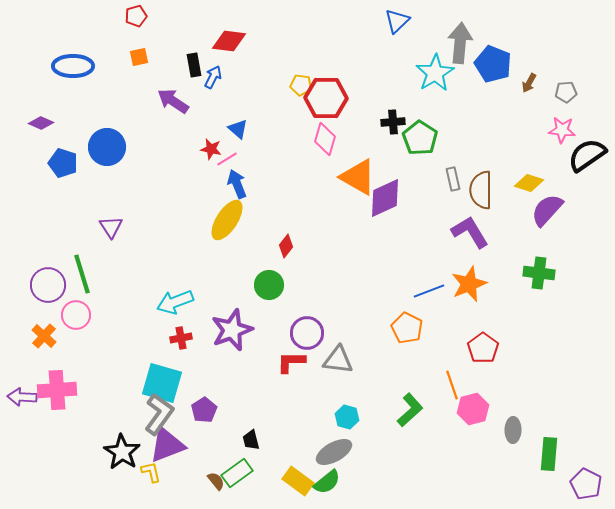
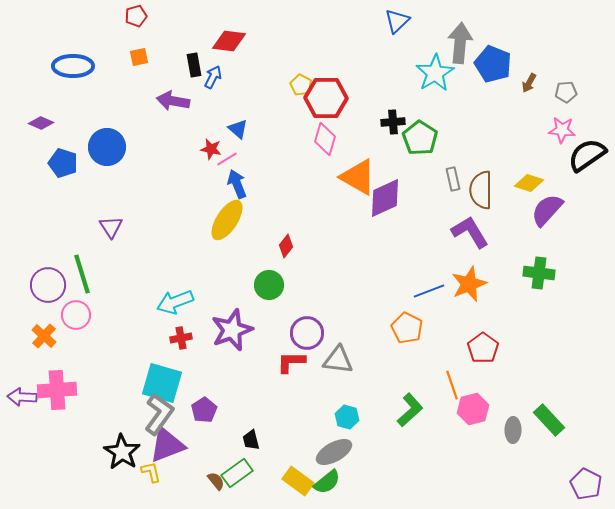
yellow pentagon at (301, 85): rotated 20 degrees clockwise
purple arrow at (173, 101): rotated 24 degrees counterclockwise
green rectangle at (549, 454): moved 34 px up; rotated 48 degrees counterclockwise
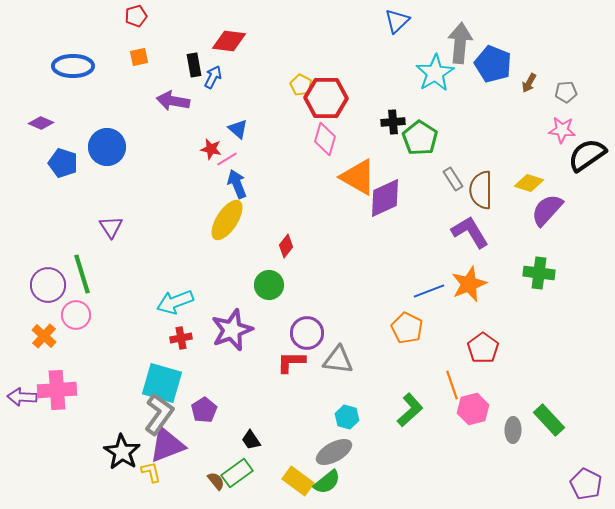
gray rectangle at (453, 179): rotated 20 degrees counterclockwise
black trapezoid at (251, 440): rotated 20 degrees counterclockwise
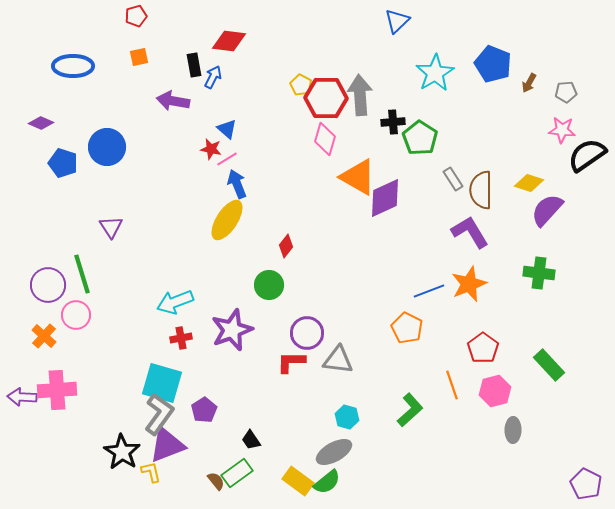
gray arrow at (460, 43): moved 100 px left, 52 px down; rotated 9 degrees counterclockwise
blue triangle at (238, 129): moved 11 px left
pink hexagon at (473, 409): moved 22 px right, 18 px up
green rectangle at (549, 420): moved 55 px up
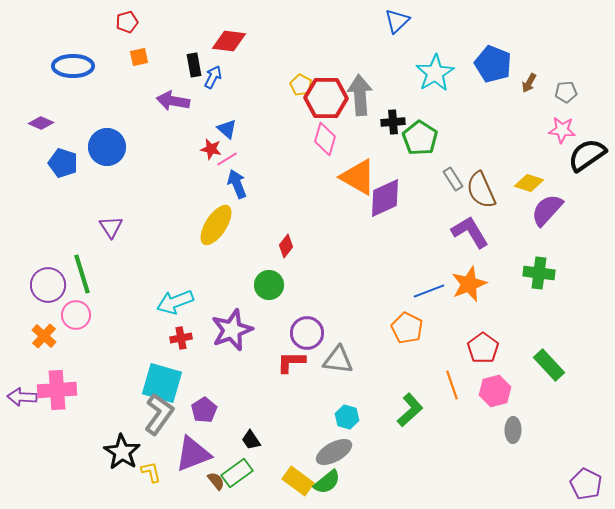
red pentagon at (136, 16): moved 9 px left, 6 px down
brown semicircle at (481, 190): rotated 24 degrees counterclockwise
yellow ellipse at (227, 220): moved 11 px left, 5 px down
purple triangle at (167, 445): moved 26 px right, 9 px down
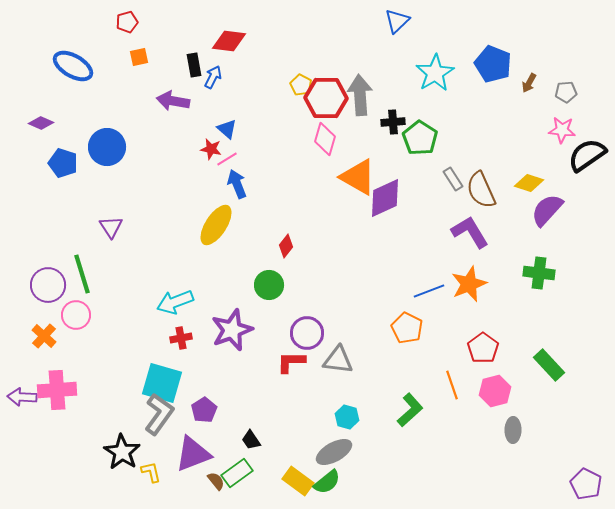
blue ellipse at (73, 66): rotated 30 degrees clockwise
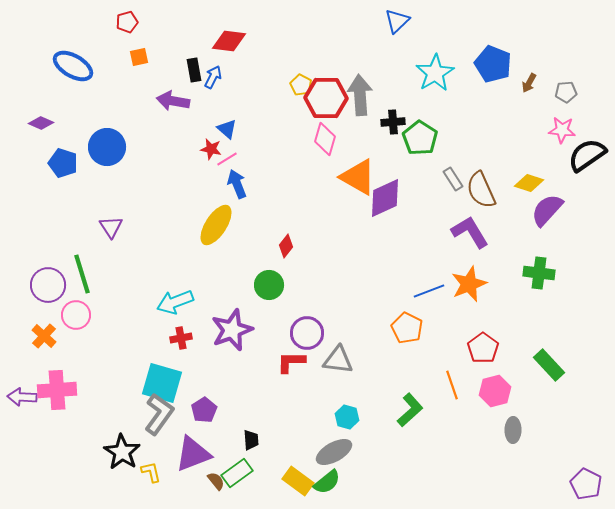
black rectangle at (194, 65): moved 5 px down
black trapezoid at (251, 440): rotated 150 degrees counterclockwise
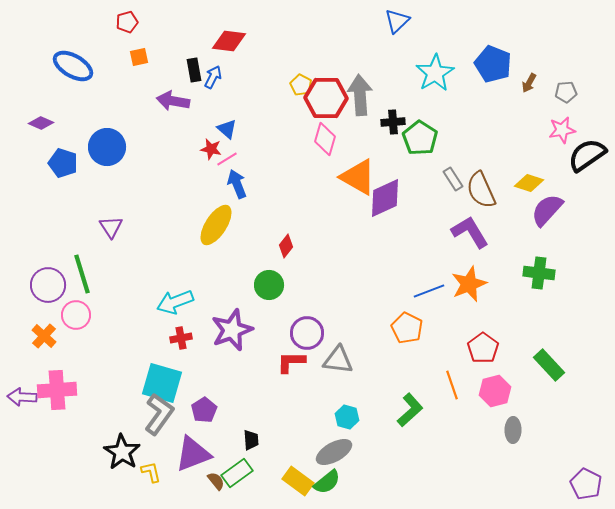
pink star at (562, 130): rotated 16 degrees counterclockwise
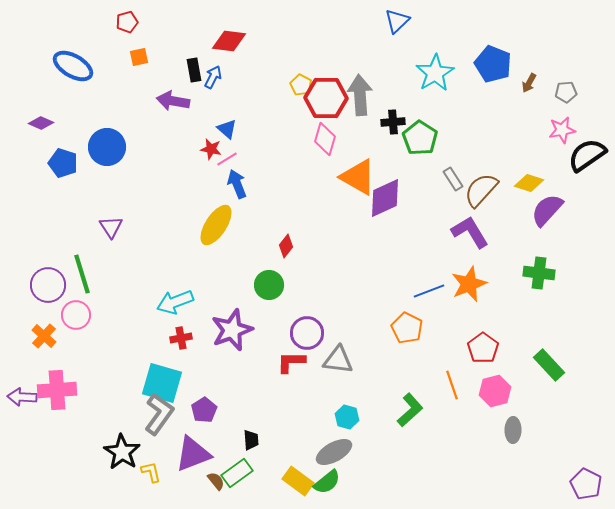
brown semicircle at (481, 190): rotated 66 degrees clockwise
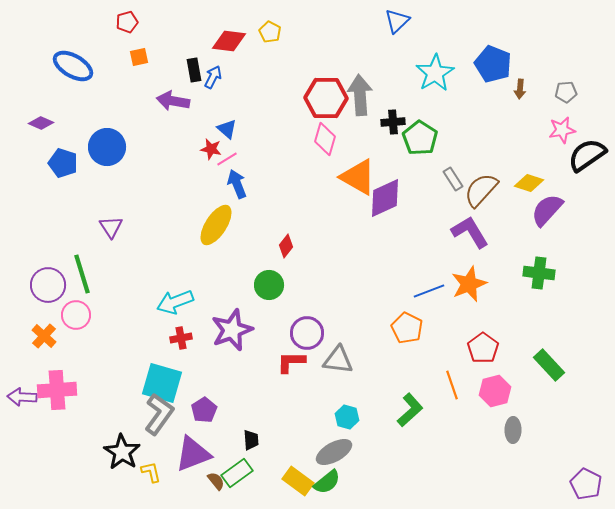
brown arrow at (529, 83): moved 9 px left, 6 px down; rotated 24 degrees counterclockwise
yellow pentagon at (301, 85): moved 31 px left, 53 px up
